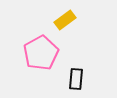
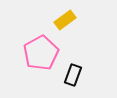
black rectangle: moved 3 px left, 4 px up; rotated 15 degrees clockwise
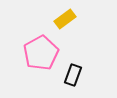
yellow rectangle: moved 1 px up
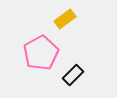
black rectangle: rotated 25 degrees clockwise
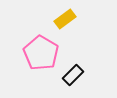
pink pentagon: rotated 12 degrees counterclockwise
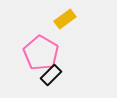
black rectangle: moved 22 px left
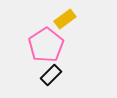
pink pentagon: moved 5 px right, 8 px up; rotated 8 degrees clockwise
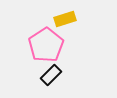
yellow rectangle: rotated 20 degrees clockwise
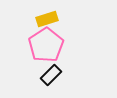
yellow rectangle: moved 18 px left
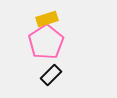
pink pentagon: moved 3 px up
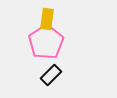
yellow rectangle: rotated 65 degrees counterclockwise
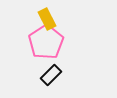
yellow rectangle: rotated 35 degrees counterclockwise
